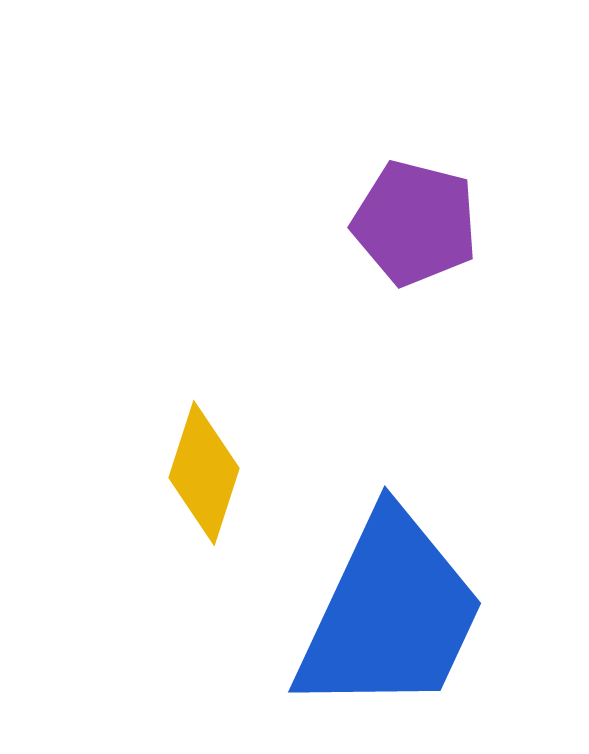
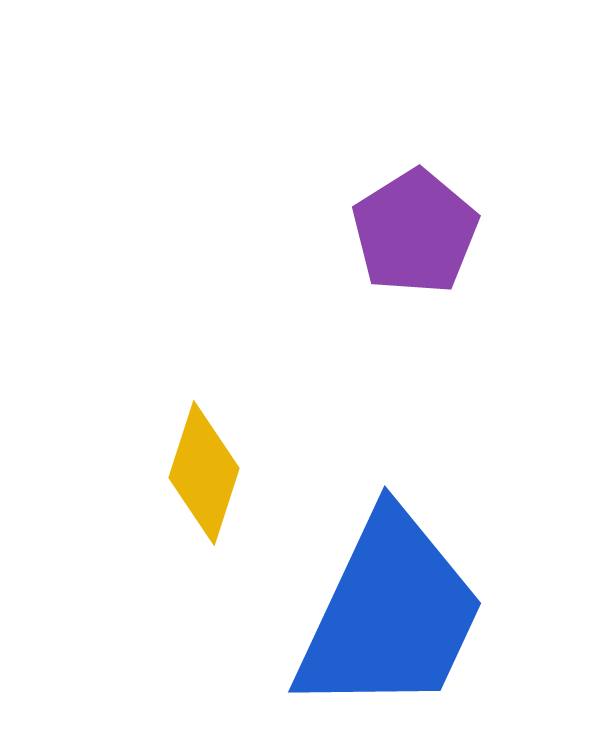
purple pentagon: moved 9 px down; rotated 26 degrees clockwise
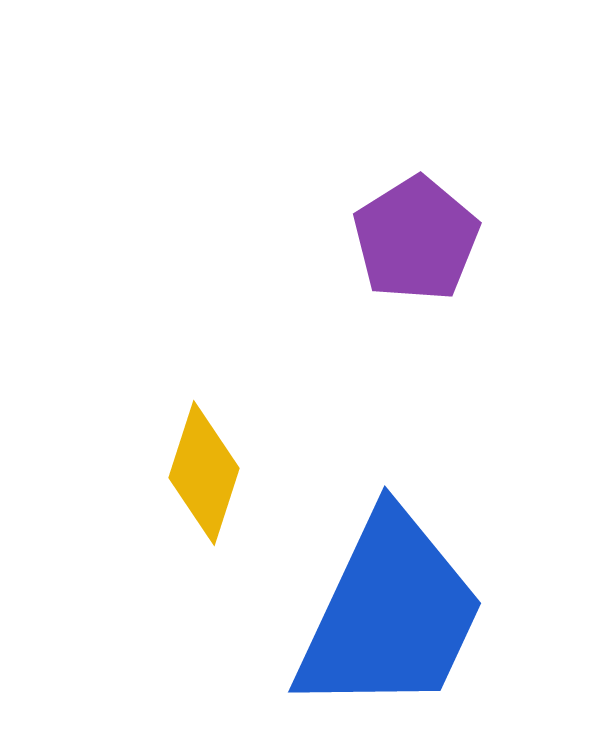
purple pentagon: moved 1 px right, 7 px down
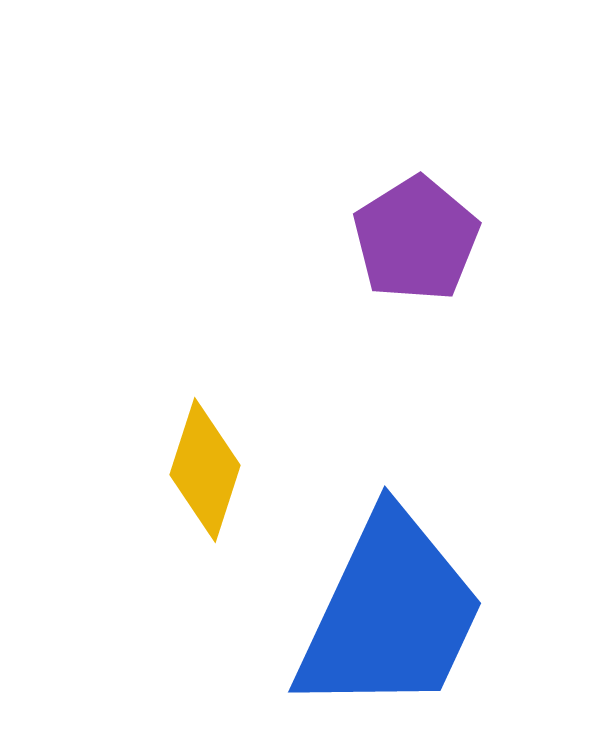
yellow diamond: moved 1 px right, 3 px up
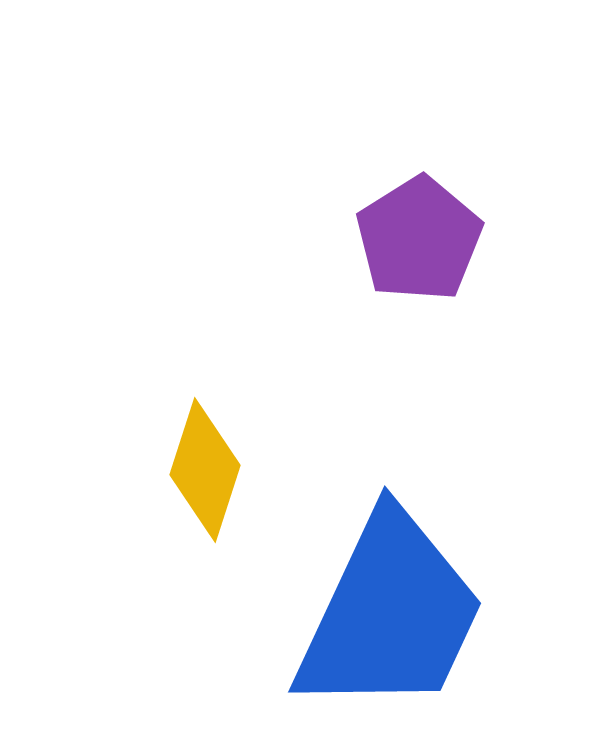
purple pentagon: moved 3 px right
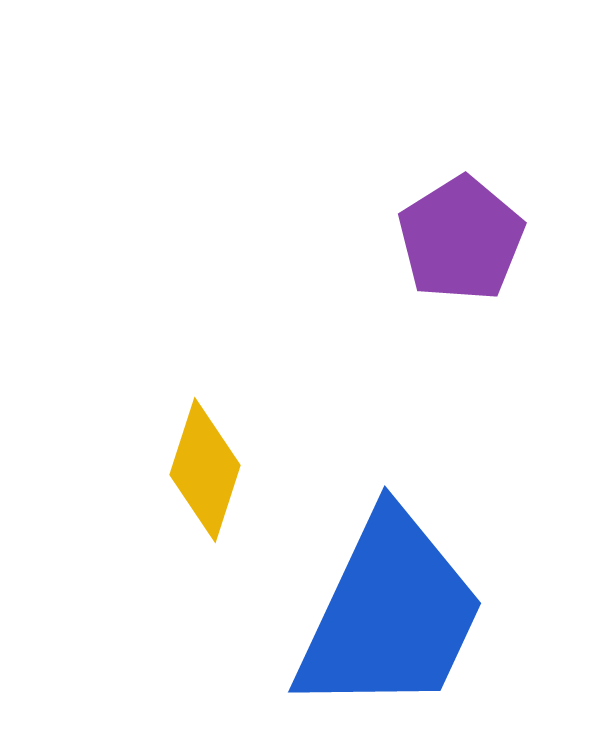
purple pentagon: moved 42 px right
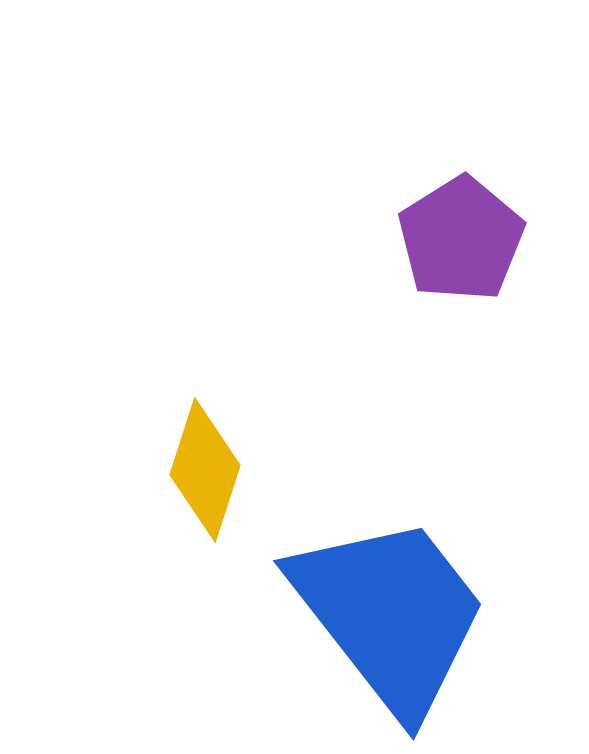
blue trapezoid: rotated 63 degrees counterclockwise
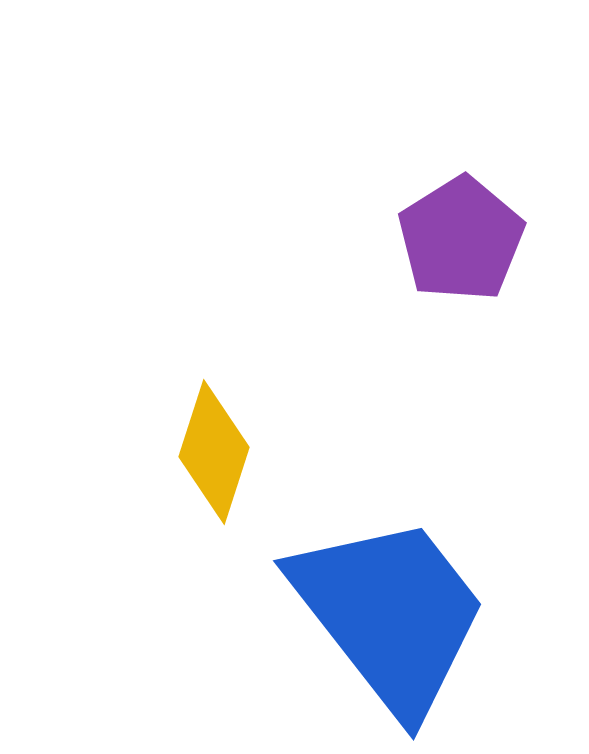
yellow diamond: moved 9 px right, 18 px up
